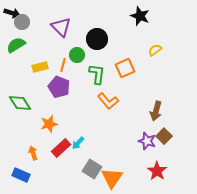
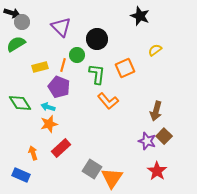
green semicircle: moved 1 px up
cyan arrow: moved 30 px left, 36 px up; rotated 64 degrees clockwise
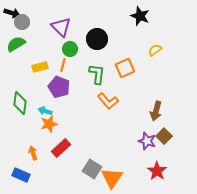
green circle: moved 7 px left, 6 px up
green diamond: rotated 40 degrees clockwise
cyan arrow: moved 3 px left, 4 px down
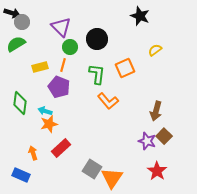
green circle: moved 2 px up
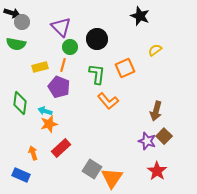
green semicircle: rotated 138 degrees counterclockwise
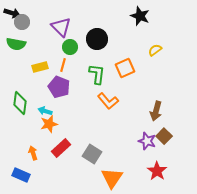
gray square: moved 15 px up
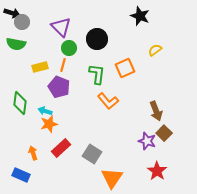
green circle: moved 1 px left, 1 px down
brown arrow: rotated 36 degrees counterclockwise
brown square: moved 3 px up
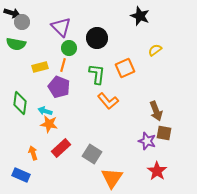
black circle: moved 1 px up
orange star: rotated 24 degrees clockwise
brown square: rotated 35 degrees counterclockwise
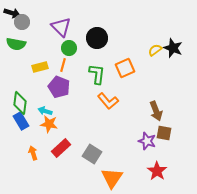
black star: moved 33 px right, 32 px down
blue rectangle: moved 54 px up; rotated 36 degrees clockwise
